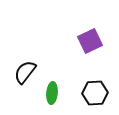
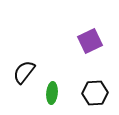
black semicircle: moved 1 px left
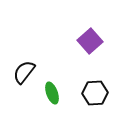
purple square: rotated 15 degrees counterclockwise
green ellipse: rotated 25 degrees counterclockwise
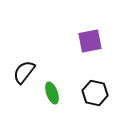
purple square: rotated 30 degrees clockwise
black hexagon: rotated 15 degrees clockwise
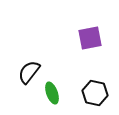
purple square: moved 3 px up
black semicircle: moved 5 px right
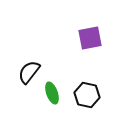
black hexagon: moved 8 px left, 2 px down
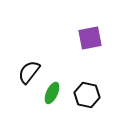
green ellipse: rotated 45 degrees clockwise
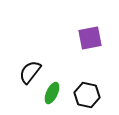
black semicircle: moved 1 px right
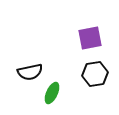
black semicircle: rotated 140 degrees counterclockwise
black hexagon: moved 8 px right, 21 px up; rotated 20 degrees counterclockwise
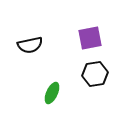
black semicircle: moved 27 px up
